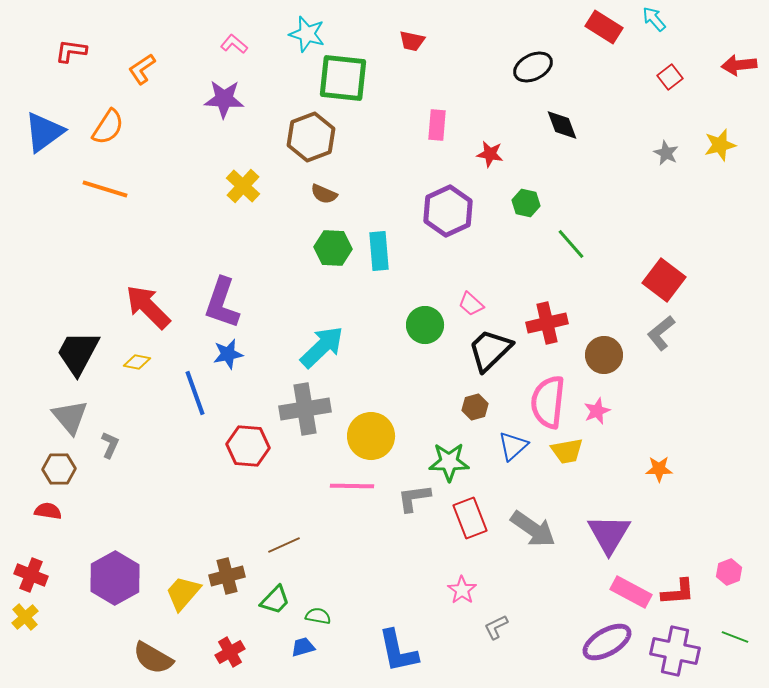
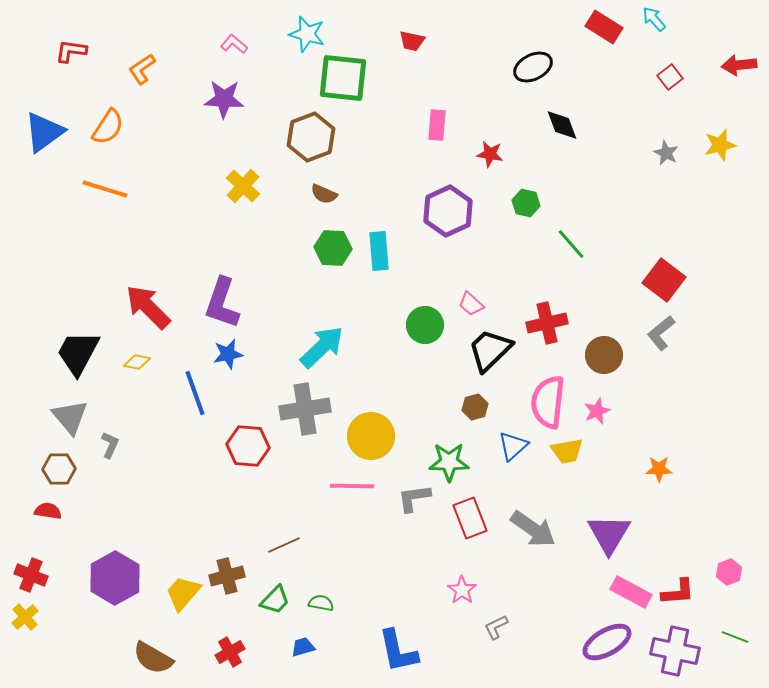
green semicircle at (318, 616): moved 3 px right, 13 px up
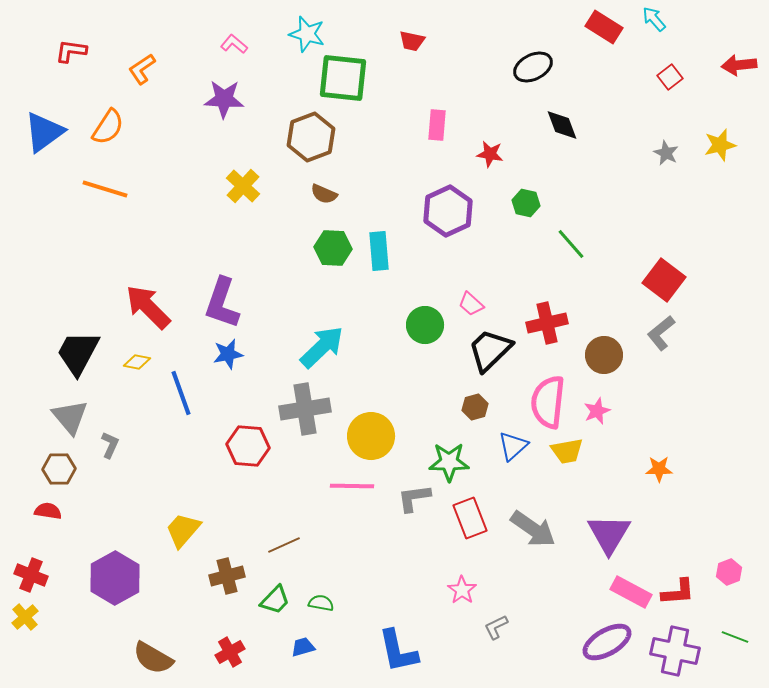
blue line at (195, 393): moved 14 px left
yellow trapezoid at (183, 593): moved 63 px up
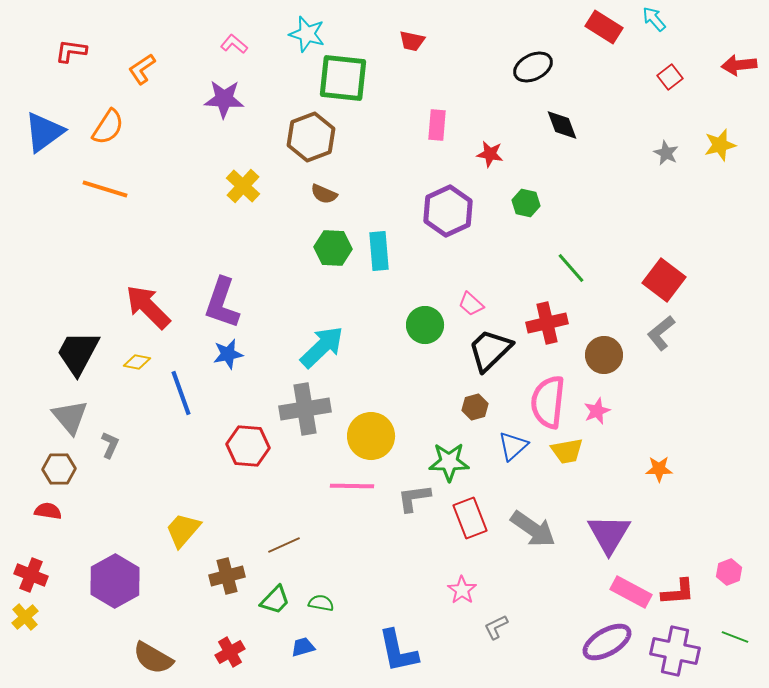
green line at (571, 244): moved 24 px down
purple hexagon at (115, 578): moved 3 px down
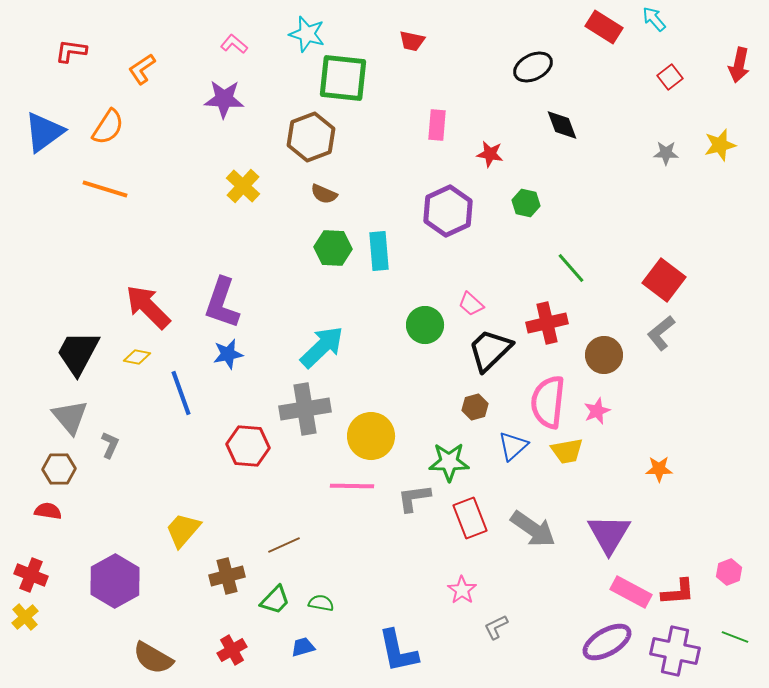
red arrow at (739, 65): rotated 72 degrees counterclockwise
gray star at (666, 153): rotated 25 degrees counterclockwise
yellow diamond at (137, 362): moved 5 px up
red cross at (230, 652): moved 2 px right, 2 px up
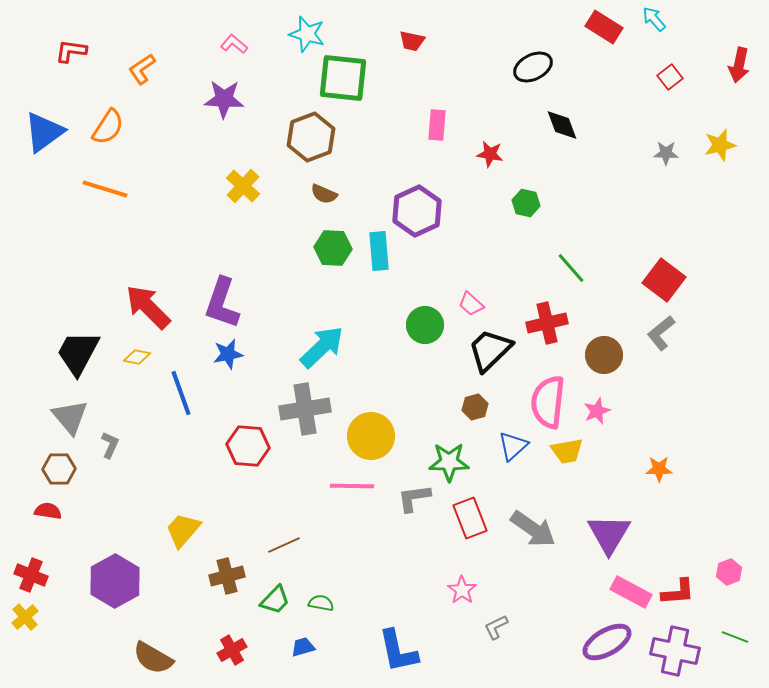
purple hexagon at (448, 211): moved 31 px left
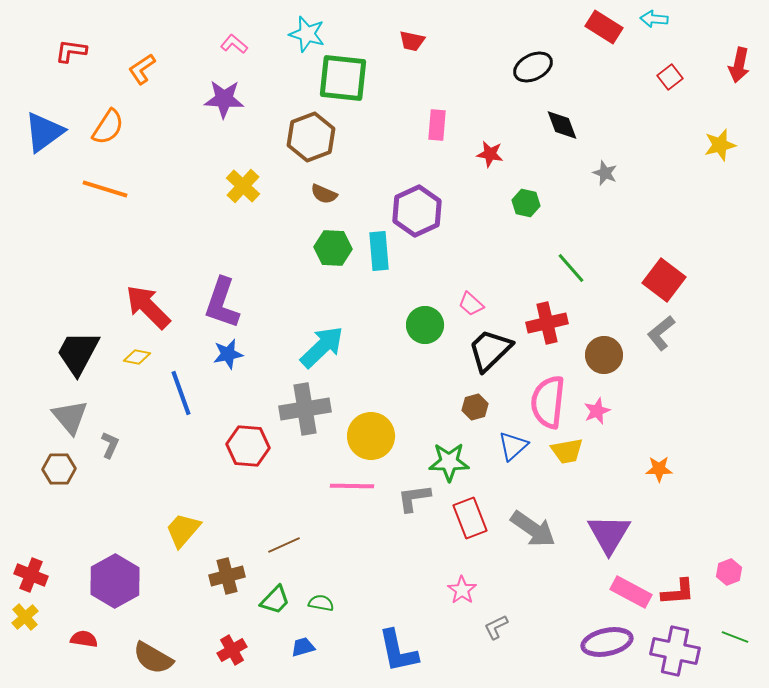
cyan arrow at (654, 19): rotated 44 degrees counterclockwise
gray star at (666, 153): moved 61 px left, 20 px down; rotated 20 degrees clockwise
red semicircle at (48, 511): moved 36 px right, 128 px down
purple ellipse at (607, 642): rotated 18 degrees clockwise
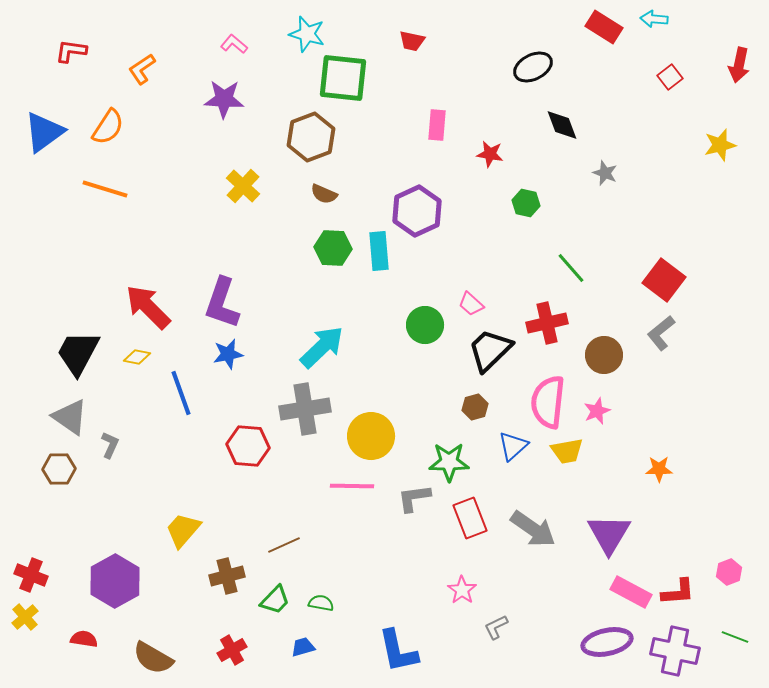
gray triangle at (70, 417): rotated 15 degrees counterclockwise
